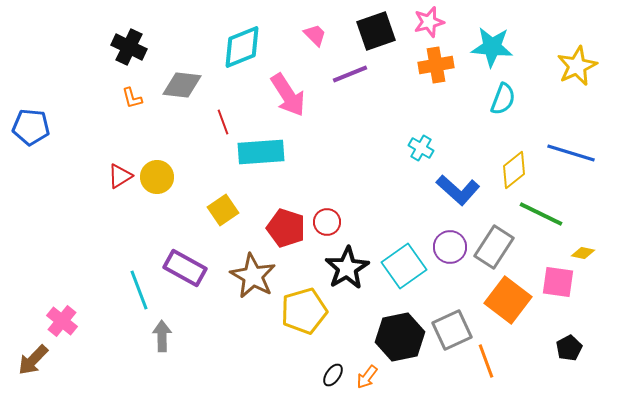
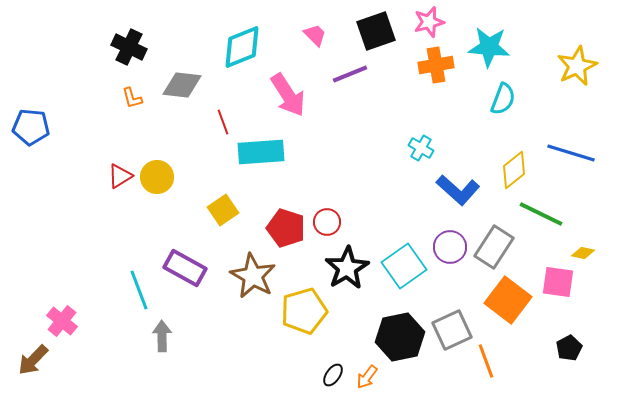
cyan star at (492, 47): moved 3 px left
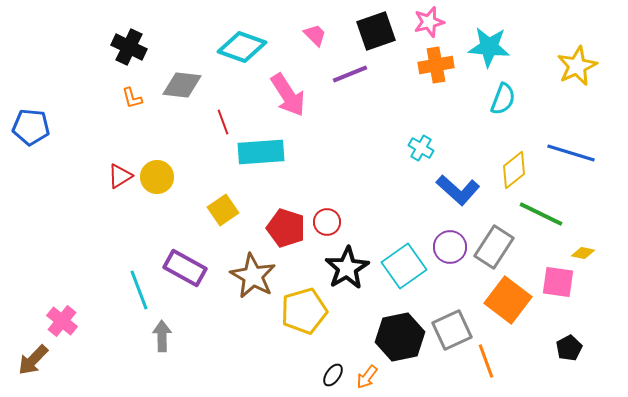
cyan diamond at (242, 47): rotated 42 degrees clockwise
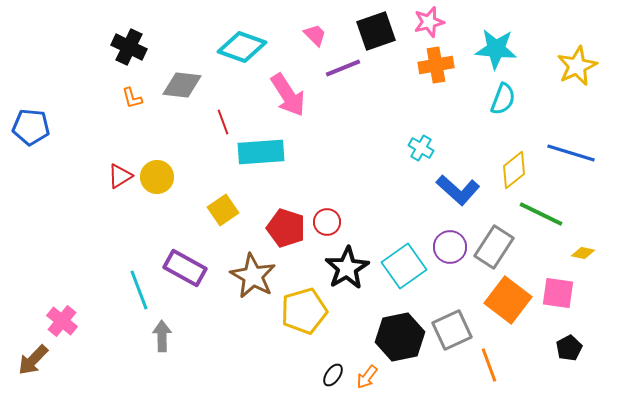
cyan star at (489, 47): moved 7 px right, 2 px down
purple line at (350, 74): moved 7 px left, 6 px up
pink square at (558, 282): moved 11 px down
orange line at (486, 361): moved 3 px right, 4 px down
